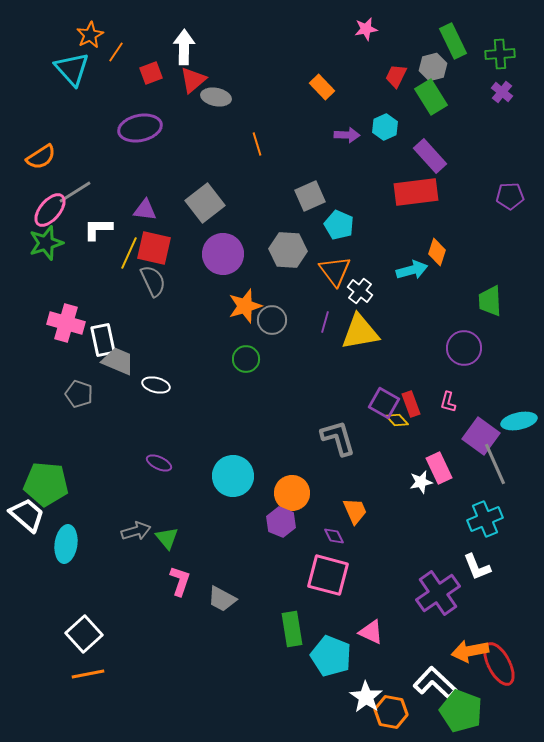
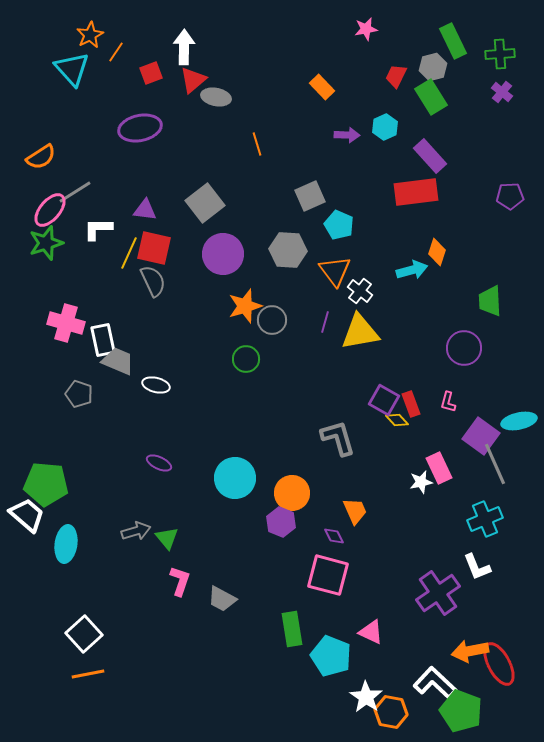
purple square at (384, 403): moved 3 px up
cyan circle at (233, 476): moved 2 px right, 2 px down
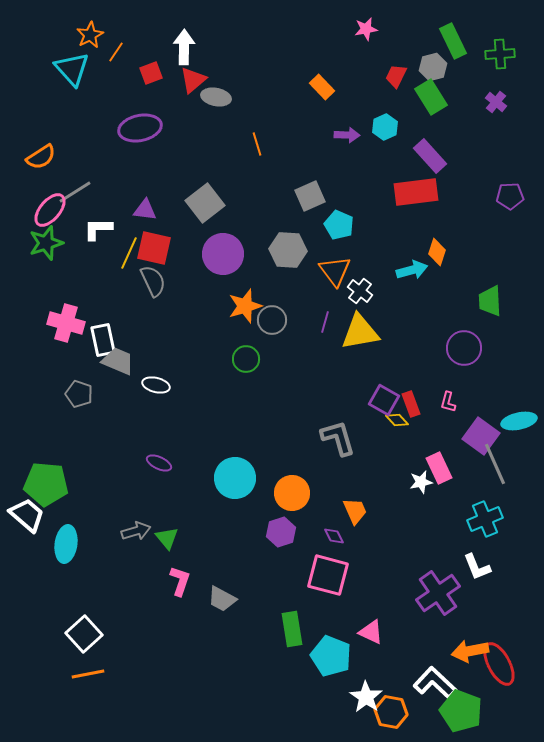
purple cross at (502, 92): moved 6 px left, 10 px down
purple hexagon at (281, 522): moved 10 px down; rotated 20 degrees clockwise
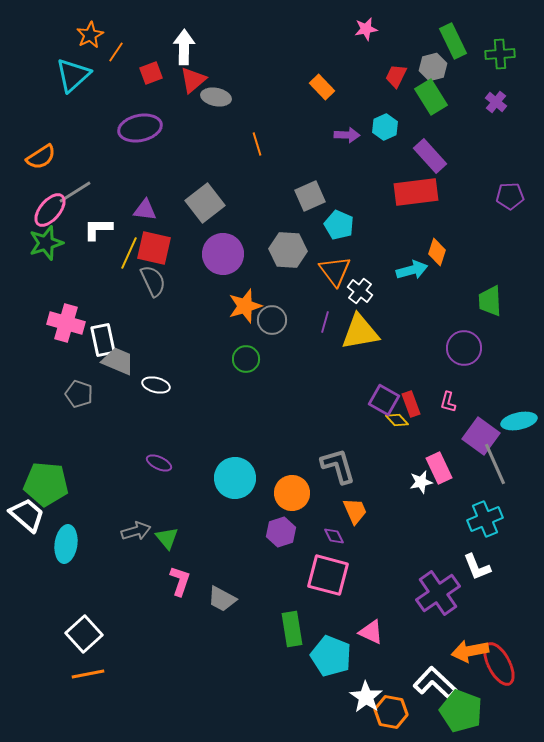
cyan triangle at (72, 69): moved 1 px right, 6 px down; rotated 30 degrees clockwise
gray L-shape at (338, 438): moved 28 px down
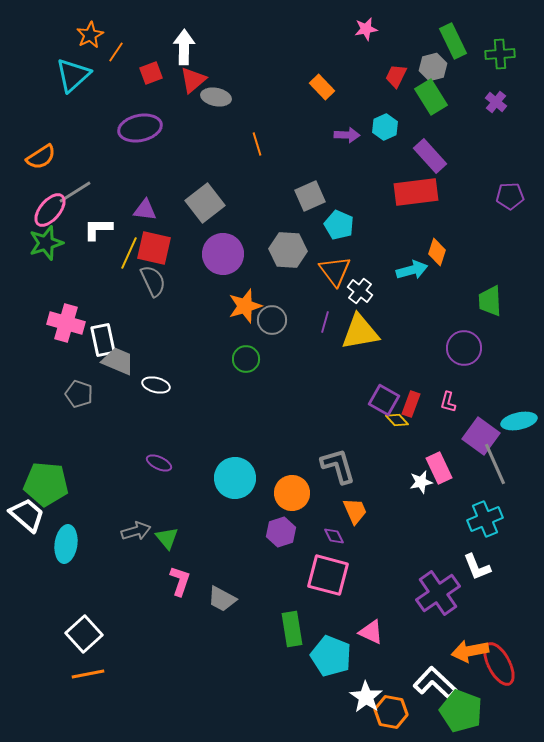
red rectangle at (411, 404): rotated 40 degrees clockwise
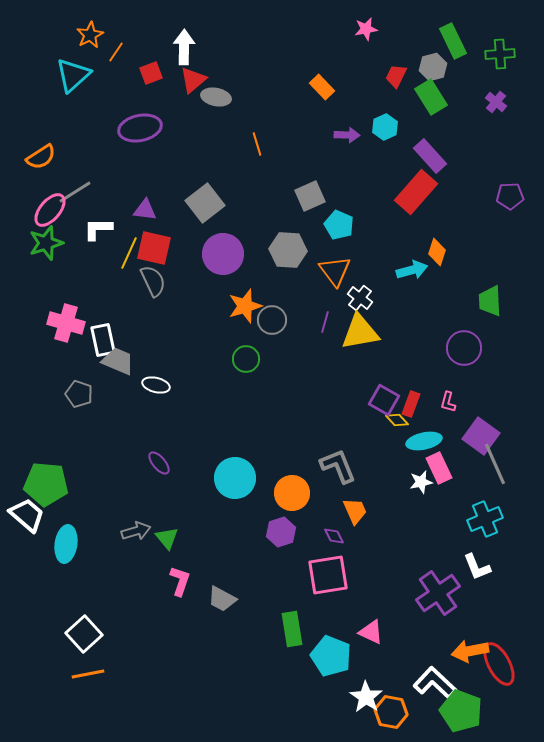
red rectangle at (416, 192): rotated 42 degrees counterclockwise
white cross at (360, 291): moved 7 px down
cyan ellipse at (519, 421): moved 95 px left, 20 px down
purple ellipse at (159, 463): rotated 25 degrees clockwise
gray L-shape at (338, 466): rotated 6 degrees counterclockwise
pink square at (328, 575): rotated 24 degrees counterclockwise
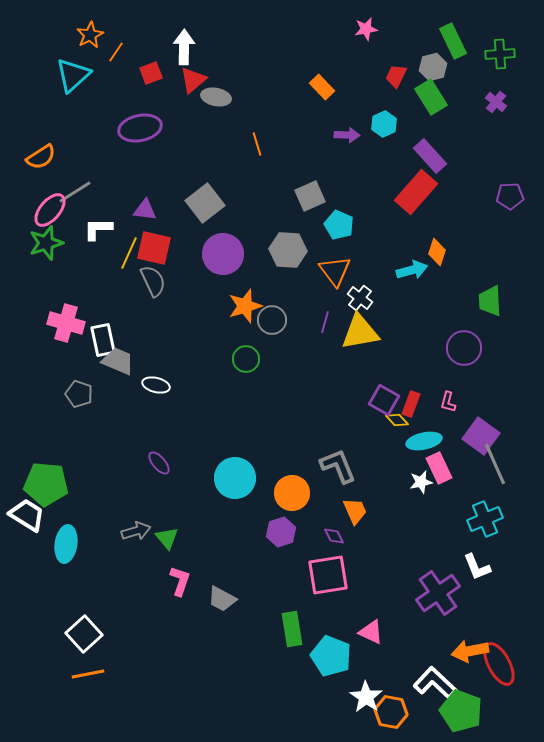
cyan hexagon at (385, 127): moved 1 px left, 3 px up
white trapezoid at (27, 515): rotated 9 degrees counterclockwise
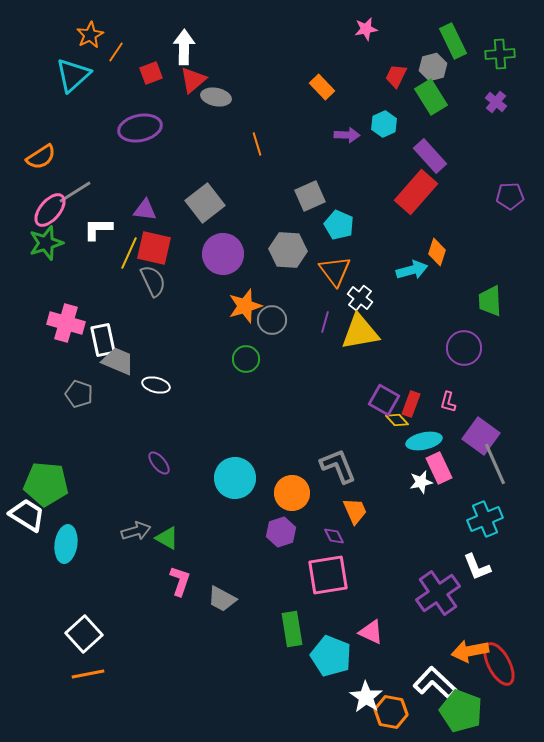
green triangle at (167, 538): rotated 20 degrees counterclockwise
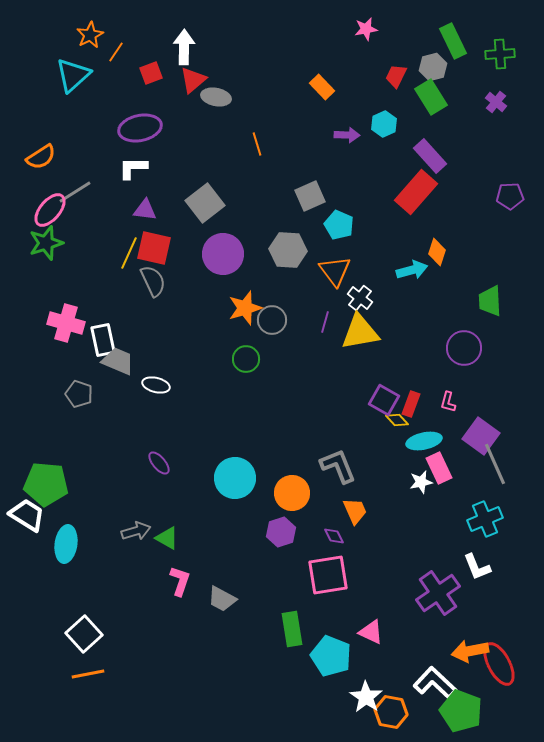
white L-shape at (98, 229): moved 35 px right, 61 px up
orange star at (245, 306): moved 2 px down
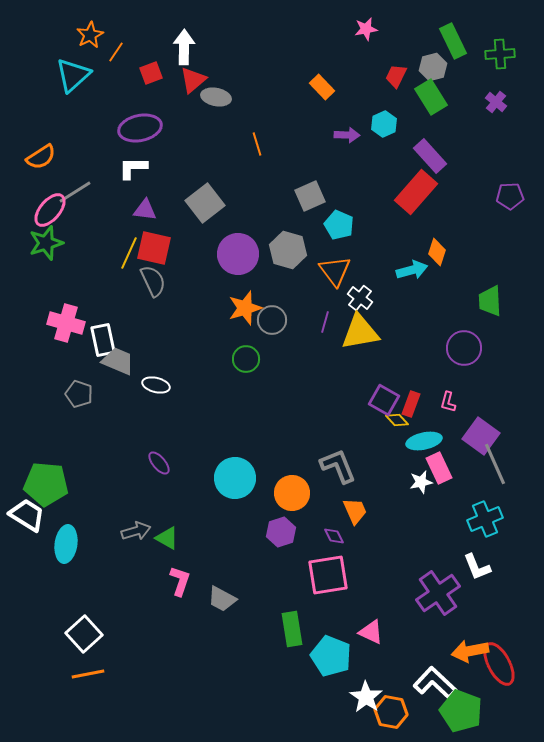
gray hexagon at (288, 250): rotated 12 degrees clockwise
purple circle at (223, 254): moved 15 px right
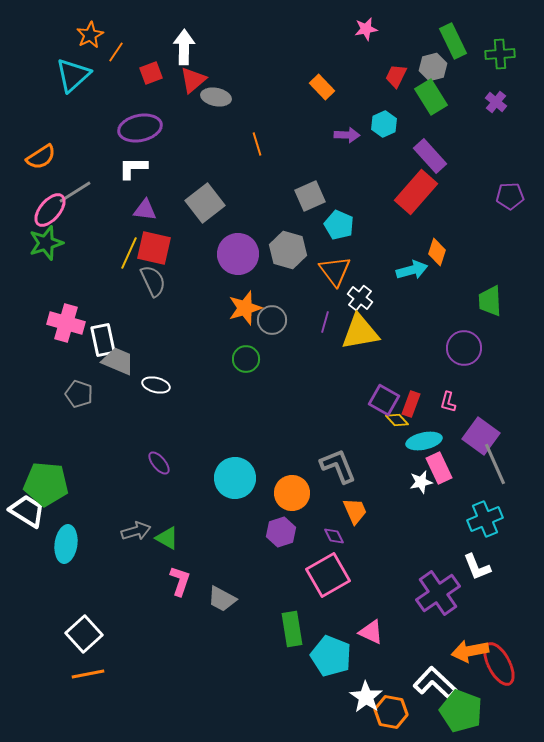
white trapezoid at (27, 515): moved 4 px up
pink square at (328, 575): rotated 21 degrees counterclockwise
